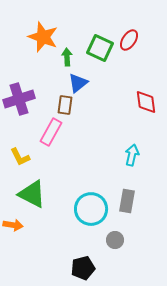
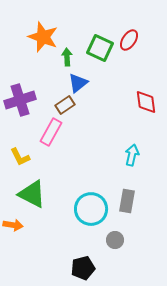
purple cross: moved 1 px right, 1 px down
brown rectangle: rotated 48 degrees clockwise
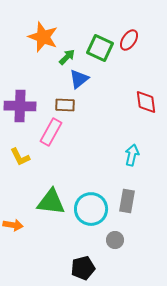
green arrow: rotated 48 degrees clockwise
blue triangle: moved 1 px right, 4 px up
purple cross: moved 6 px down; rotated 20 degrees clockwise
brown rectangle: rotated 36 degrees clockwise
green triangle: moved 19 px right, 8 px down; rotated 20 degrees counterclockwise
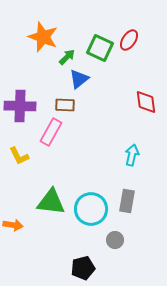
yellow L-shape: moved 1 px left, 1 px up
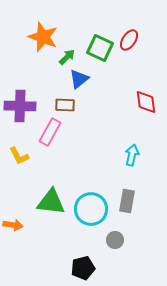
pink rectangle: moved 1 px left
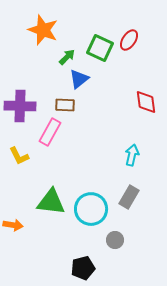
orange star: moved 7 px up
gray rectangle: moved 2 px right, 4 px up; rotated 20 degrees clockwise
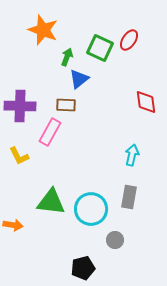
green arrow: rotated 24 degrees counterclockwise
brown rectangle: moved 1 px right
gray rectangle: rotated 20 degrees counterclockwise
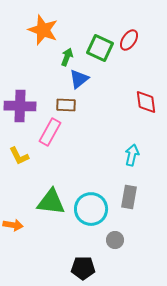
black pentagon: rotated 15 degrees clockwise
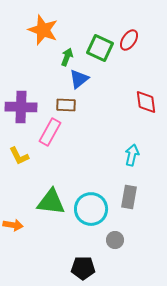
purple cross: moved 1 px right, 1 px down
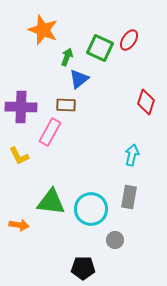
red diamond: rotated 25 degrees clockwise
orange arrow: moved 6 px right
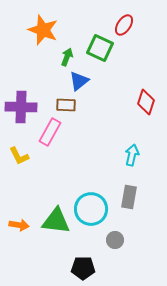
red ellipse: moved 5 px left, 15 px up
blue triangle: moved 2 px down
green triangle: moved 5 px right, 19 px down
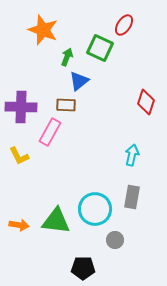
gray rectangle: moved 3 px right
cyan circle: moved 4 px right
